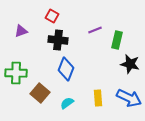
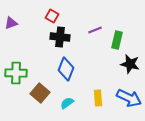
purple triangle: moved 10 px left, 8 px up
black cross: moved 2 px right, 3 px up
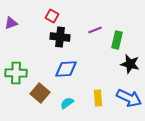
blue diamond: rotated 65 degrees clockwise
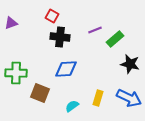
green rectangle: moved 2 px left, 1 px up; rotated 36 degrees clockwise
brown square: rotated 18 degrees counterclockwise
yellow rectangle: rotated 21 degrees clockwise
cyan semicircle: moved 5 px right, 3 px down
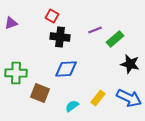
yellow rectangle: rotated 21 degrees clockwise
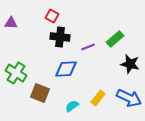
purple triangle: rotated 24 degrees clockwise
purple line: moved 7 px left, 17 px down
green cross: rotated 30 degrees clockwise
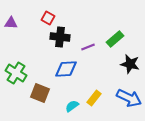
red square: moved 4 px left, 2 px down
yellow rectangle: moved 4 px left
